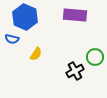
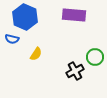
purple rectangle: moved 1 px left
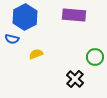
blue hexagon: rotated 10 degrees clockwise
yellow semicircle: rotated 144 degrees counterclockwise
black cross: moved 8 px down; rotated 18 degrees counterclockwise
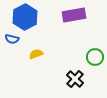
purple rectangle: rotated 15 degrees counterclockwise
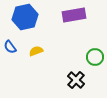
blue hexagon: rotated 15 degrees clockwise
blue semicircle: moved 2 px left, 8 px down; rotated 40 degrees clockwise
yellow semicircle: moved 3 px up
black cross: moved 1 px right, 1 px down
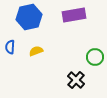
blue hexagon: moved 4 px right
blue semicircle: rotated 40 degrees clockwise
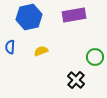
yellow semicircle: moved 5 px right
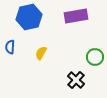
purple rectangle: moved 2 px right, 1 px down
yellow semicircle: moved 2 px down; rotated 40 degrees counterclockwise
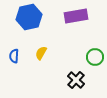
blue semicircle: moved 4 px right, 9 px down
